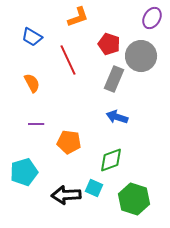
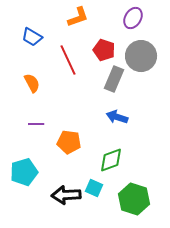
purple ellipse: moved 19 px left
red pentagon: moved 5 px left, 6 px down
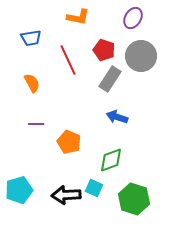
orange L-shape: rotated 30 degrees clockwise
blue trapezoid: moved 1 px left, 1 px down; rotated 40 degrees counterclockwise
gray rectangle: moved 4 px left; rotated 10 degrees clockwise
orange pentagon: rotated 15 degrees clockwise
cyan pentagon: moved 5 px left, 18 px down
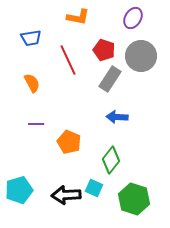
blue arrow: rotated 15 degrees counterclockwise
green diamond: rotated 32 degrees counterclockwise
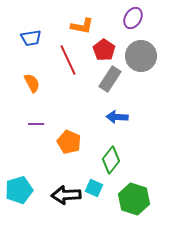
orange L-shape: moved 4 px right, 9 px down
red pentagon: rotated 15 degrees clockwise
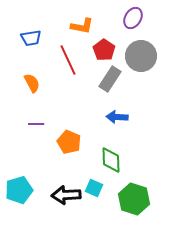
green diamond: rotated 40 degrees counterclockwise
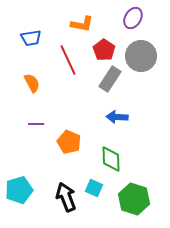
orange L-shape: moved 2 px up
green diamond: moved 1 px up
black arrow: moved 2 px down; rotated 72 degrees clockwise
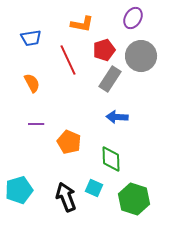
red pentagon: rotated 20 degrees clockwise
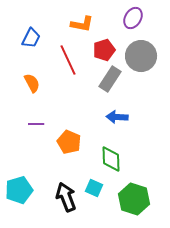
blue trapezoid: rotated 55 degrees counterclockwise
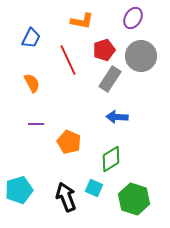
orange L-shape: moved 3 px up
green diamond: rotated 60 degrees clockwise
